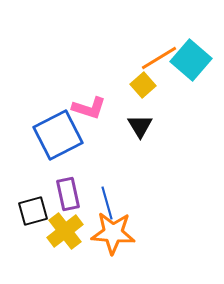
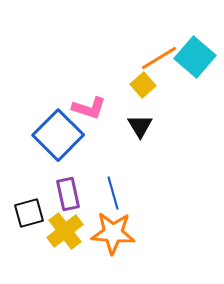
cyan square: moved 4 px right, 3 px up
blue square: rotated 18 degrees counterclockwise
blue line: moved 6 px right, 10 px up
black square: moved 4 px left, 2 px down
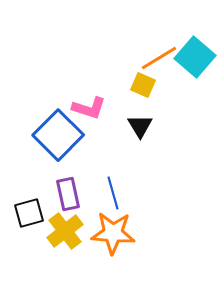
yellow square: rotated 25 degrees counterclockwise
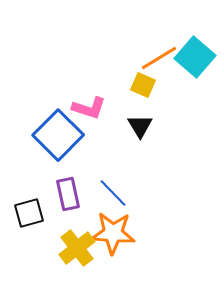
blue line: rotated 28 degrees counterclockwise
yellow cross: moved 12 px right, 17 px down
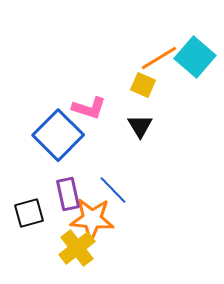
blue line: moved 3 px up
orange star: moved 21 px left, 14 px up
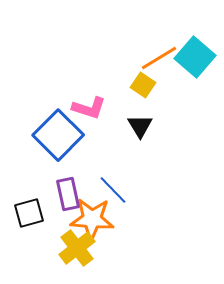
yellow square: rotated 10 degrees clockwise
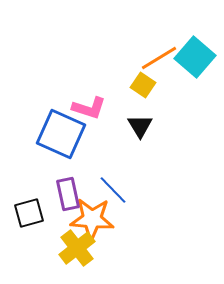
blue square: moved 3 px right, 1 px up; rotated 21 degrees counterclockwise
